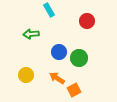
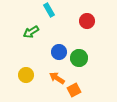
green arrow: moved 2 px up; rotated 28 degrees counterclockwise
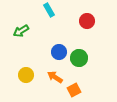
green arrow: moved 10 px left, 1 px up
orange arrow: moved 2 px left, 1 px up
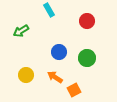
green circle: moved 8 px right
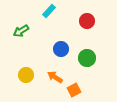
cyan rectangle: moved 1 px down; rotated 72 degrees clockwise
blue circle: moved 2 px right, 3 px up
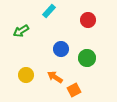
red circle: moved 1 px right, 1 px up
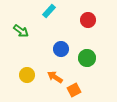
green arrow: rotated 112 degrees counterclockwise
yellow circle: moved 1 px right
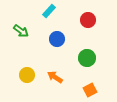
blue circle: moved 4 px left, 10 px up
orange square: moved 16 px right
